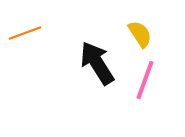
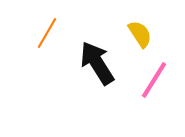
orange line: moved 22 px right; rotated 40 degrees counterclockwise
pink line: moved 9 px right; rotated 12 degrees clockwise
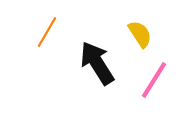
orange line: moved 1 px up
